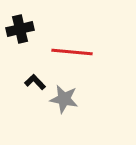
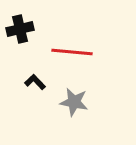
gray star: moved 10 px right, 3 px down
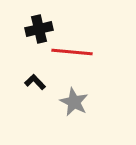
black cross: moved 19 px right
gray star: rotated 16 degrees clockwise
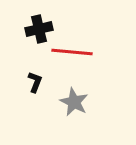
black L-shape: rotated 65 degrees clockwise
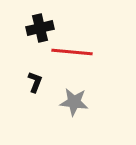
black cross: moved 1 px right, 1 px up
gray star: rotated 20 degrees counterclockwise
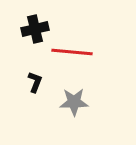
black cross: moved 5 px left, 1 px down
gray star: rotated 8 degrees counterclockwise
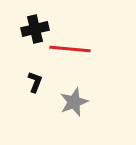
red line: moved 2 px left, 3 px up
gray star: rotated 20 degrees counterclockwise
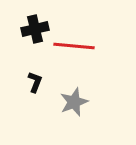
red line: moved 4 px right, 3 px up
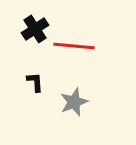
black cross: rotated 20 degrees counterclockwise
black L-shape: rotated 25 degrees counterclockwise
